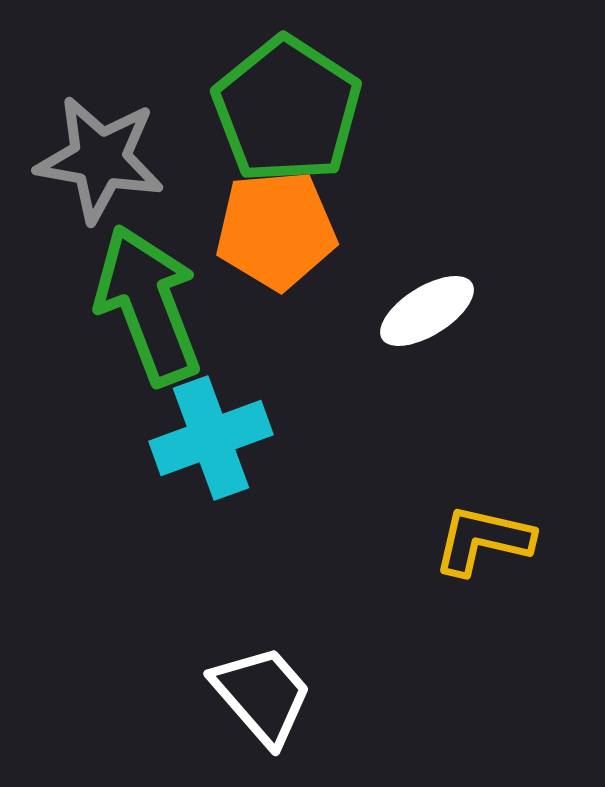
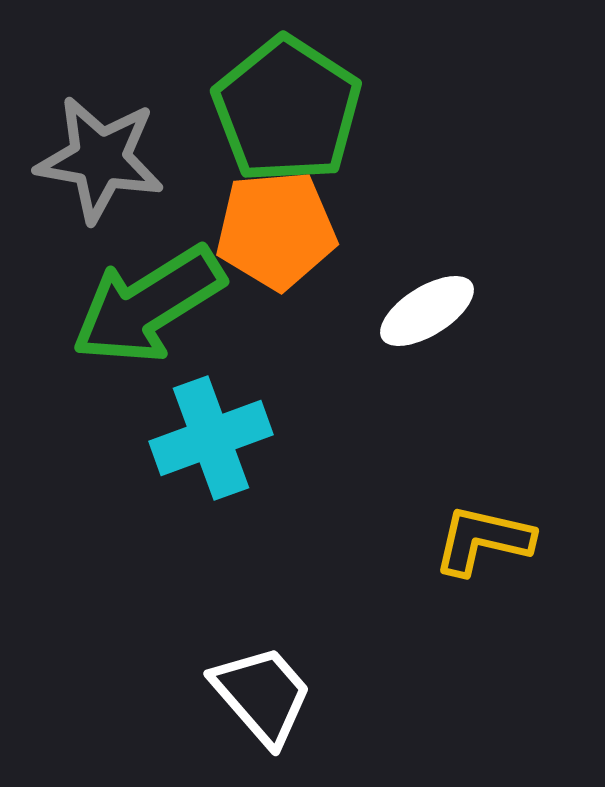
green arrow: rotated 101 degrees counterclockwise
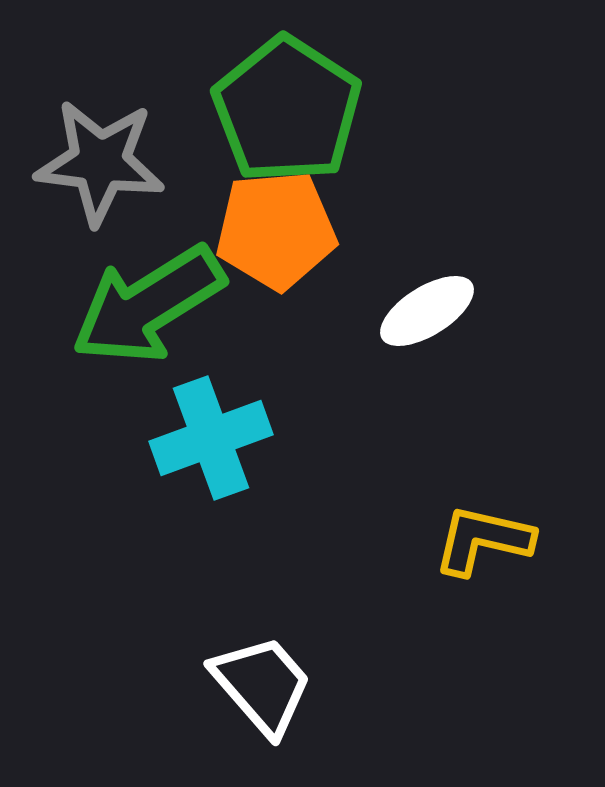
gray star: moved 3 px down; rotated 3 degrees counterclockwise
white trapezoid: moved 10 px up
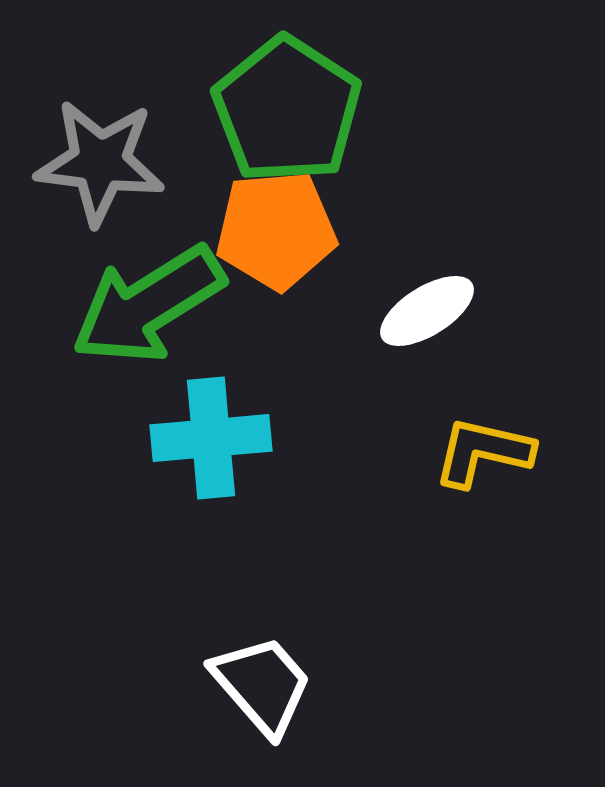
cyan cross: rotated 15 degrees clockwise
yellow L-shape: moved 88 px up
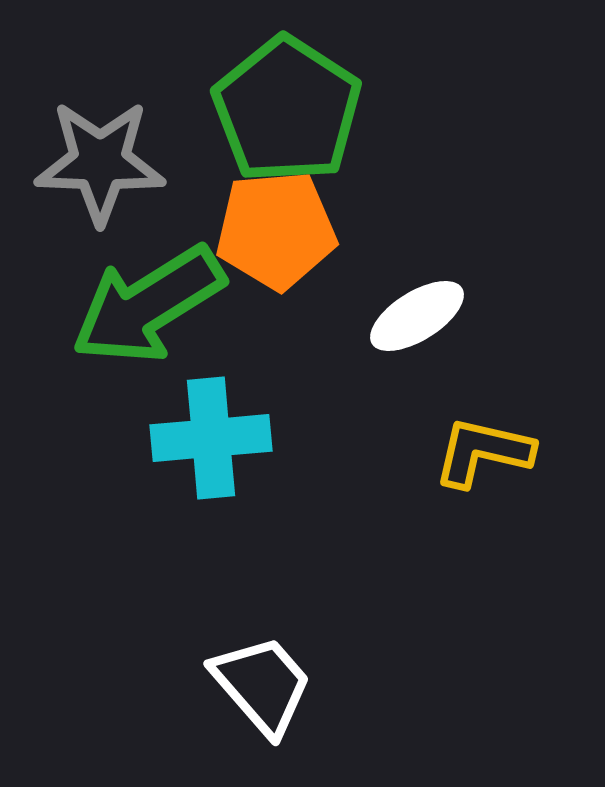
gray star: rotated 5 degrees counterclockwise
white ellipse: moved 10 px left, 5 px down
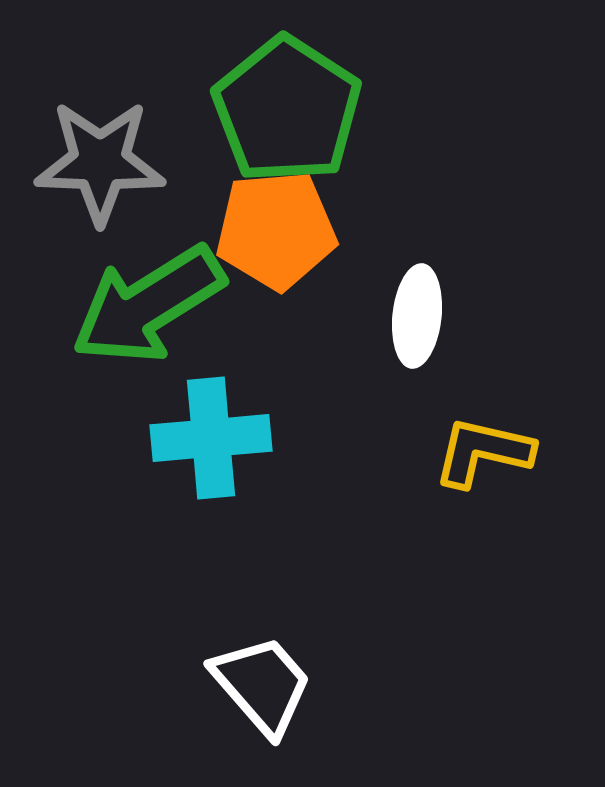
white ellipse: rotated 52 degrees counterclockwise
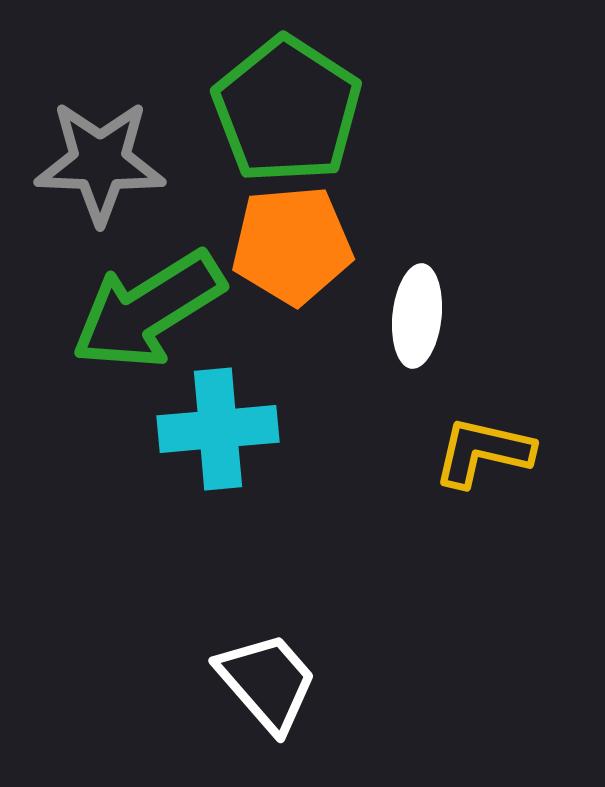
orange pentagon: moved 16 px right, 15 px down
green arrow: moved 5 px down
cyan cross: moved 7 px right, 9 px up
white trapezoid: moved 5 px right, 3 px up
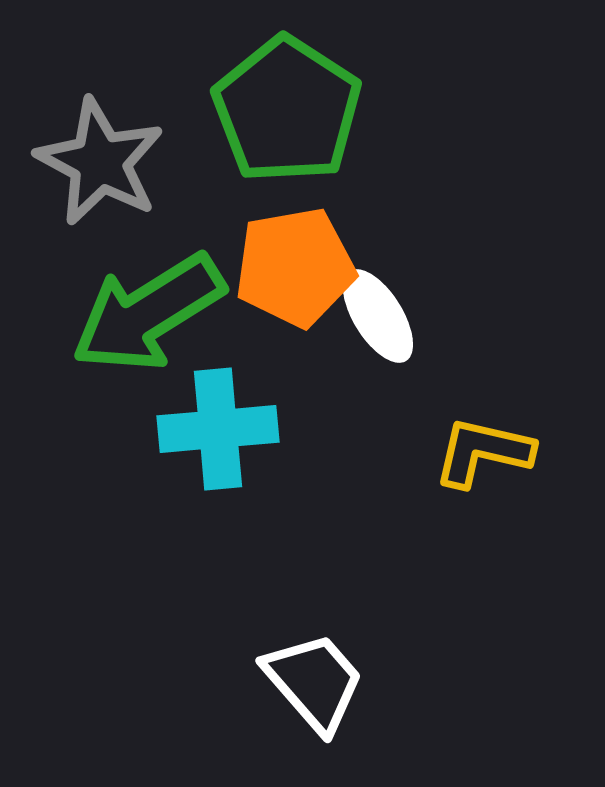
gray star: rotated 26 degrees clockwise
orange pentagon: moved 3 px right, 22 px down; rotated 5 degrees counterclockwise
green arrow: moved 3 px down
white ellipse: moved 39 px left; rotated 38 degrees counterclockwise
white trapezoid: moved 47 px right
